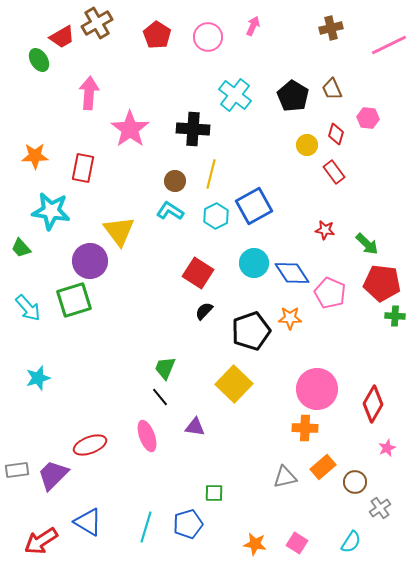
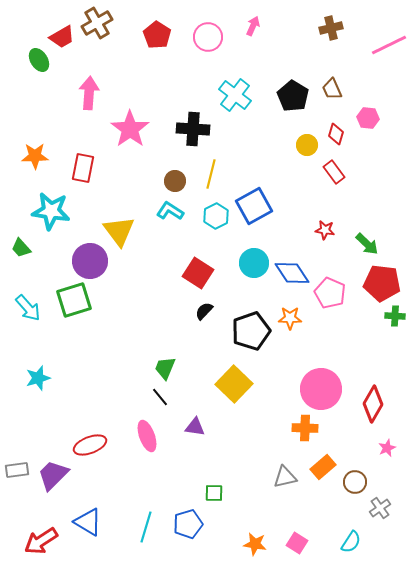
pink circle at (317, 389): moved 4 px right
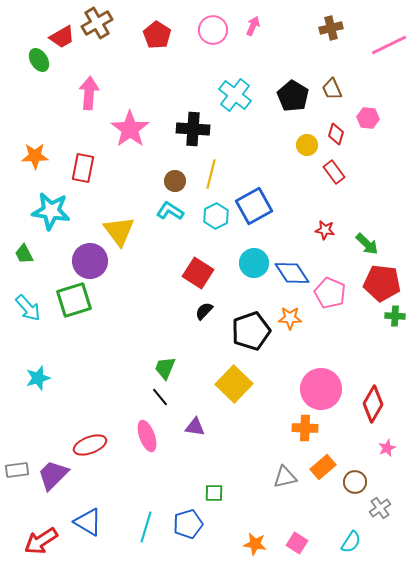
pink circle at (208, 37): moved 5 px right, 7 px up
green trapezoid at (21, 248): moved 3 px right, 6 px down; rotated 15 degrees clockwise
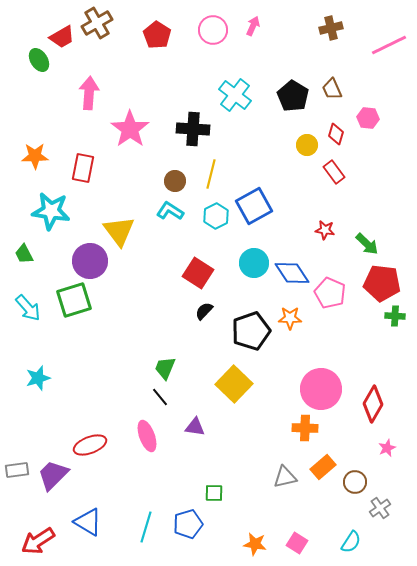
red arrow at (41, 541): moved 3 px left
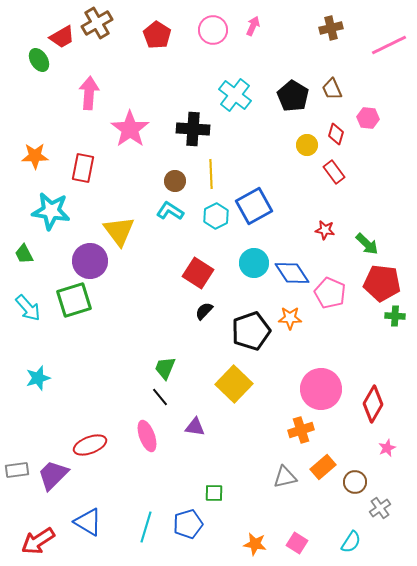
yellow line at (211, 174): rotated 16 degrees counterclockwise
orange cross at (305, 428): moved 4 px left, 2 px down; rotated 20 degrees counterclockwise
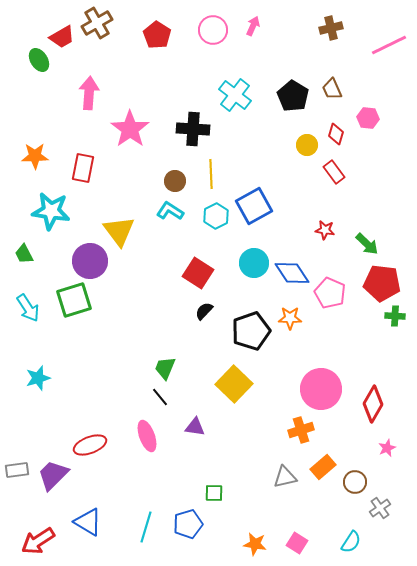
cyan arrow at (28, 308): rotated 8 degrees clockwise
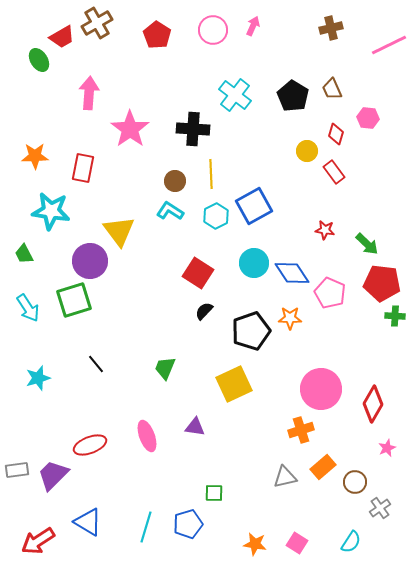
yellow circle at (307, 145): moved 6 px down
yellow square at (234, 384): rotated 21 degrees clockwise
black line at (160, 397): moved 64 px left, 33 px up
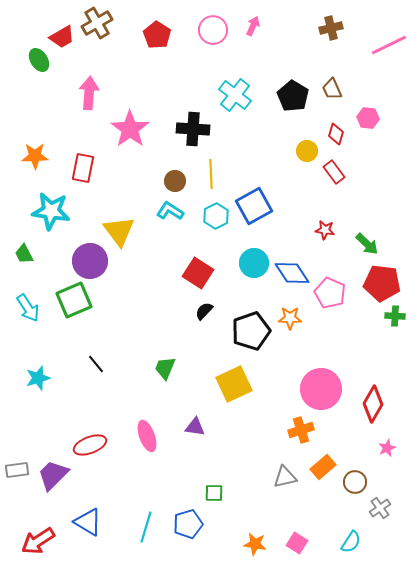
green square at (74, 300): rotated 6 degrees counterclockwise
